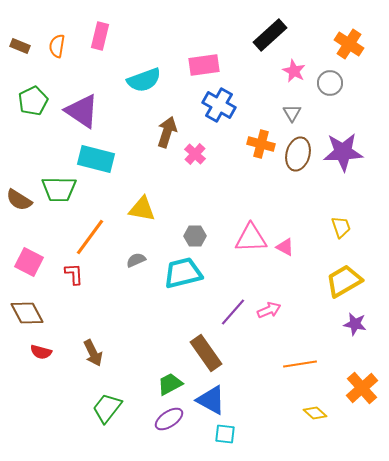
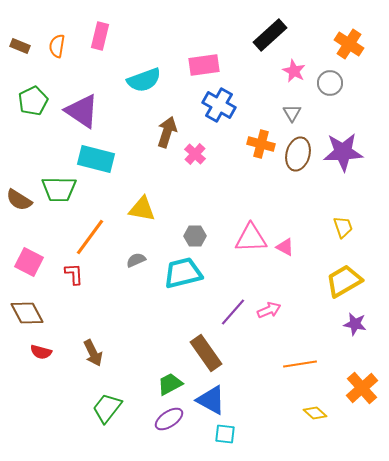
yellow trapezoid at (341, 227): moved 2 px right
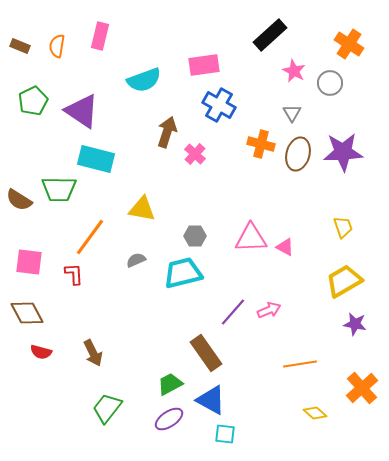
pink square at (29, 262): rotated 20 degrees counterclockwise
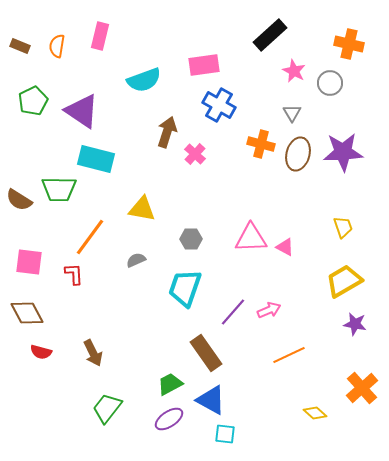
orange cross at (349, 44): rotated 20 degrees counterclockwise
gray hexagon at (195, 236): moved 4 px left, 3 px down
cyan trapezoid at (183, 273): moved 2 px right, 15 px down; rotated 57 degrees counterclockwise
orange line at (300, 364): moved 11 px left, 9 px up; rotated 16 degrees counterclockwise
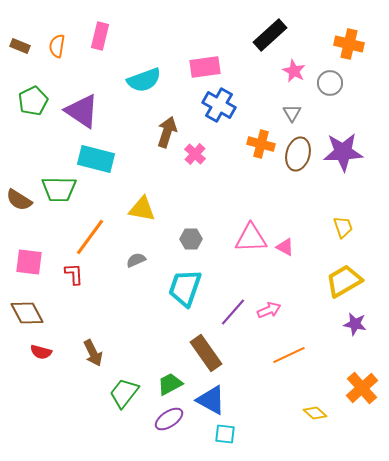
pink rectangle at (204, 65): moved 1 px right, 2 px down
green trapezoid at (107, 408): moved 17 px right, 15 px up
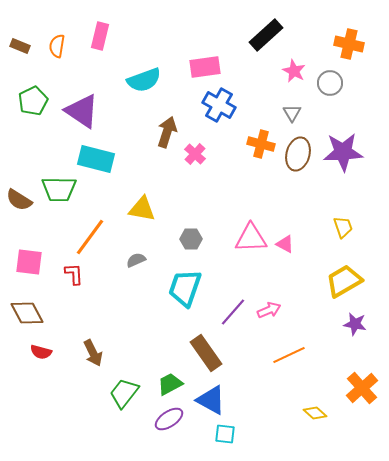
black rectangle at (270, 35): moved 4 px left
pink triangle at (285, 247): moved 3 px up
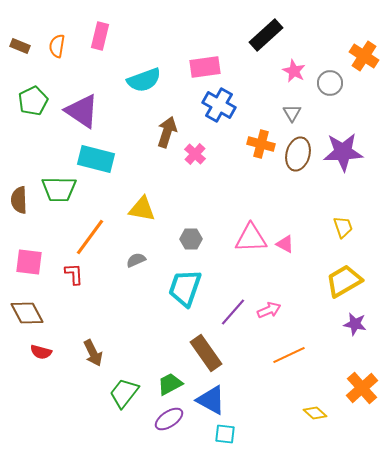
orange cross at (349, 44): moved 15 px right, 12 px down; rotated 20 degrees clockwise
brown semicircle at (19, 200): rotated 56 degrees clockwise
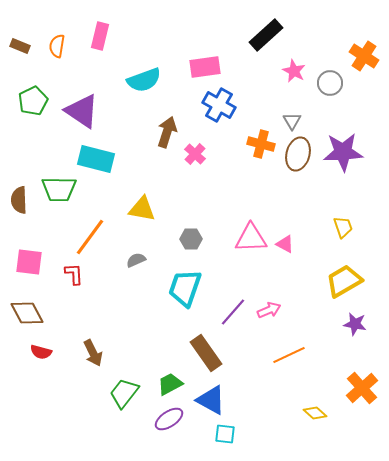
gray triangle at (292, 113): moved 8 px down
